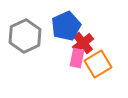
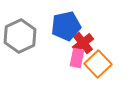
blue pentagon: rotated 12 degrees clockwise
gray hexagon: moved 5 px left
orange square: rotated 12 degrees counterclockwise
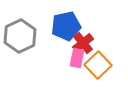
orange square: moved 1 px down
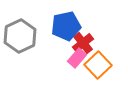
pink rectangle: rotated 30 degrees clockwise
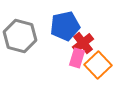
blue pentagon: moved 1 px left
gray hexagon: rotated 20 degrees counterclockwise
pink rectangle: rotated 24 degrees counterclockwise
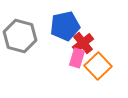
orange square: moved 1 px down
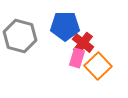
blue pentagon: rotated 12 degrees clockwise
red cross: rotated 15 degrees counterclockwise
